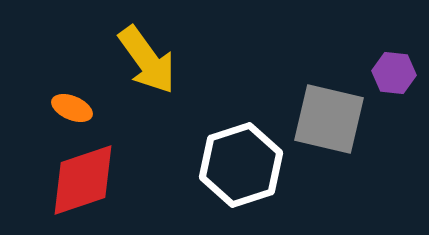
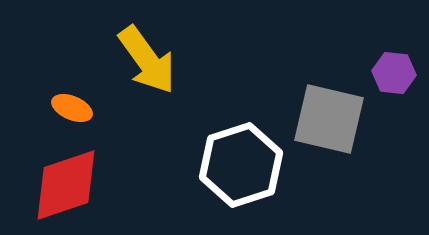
red diamond: moved 17 px left, 5 px down
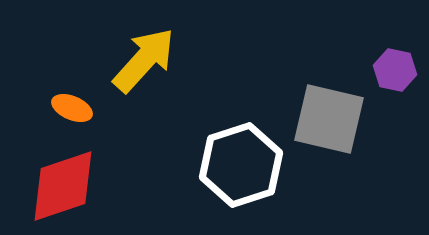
yellow arrow: moved 3 px left; rotated 102 degrees counterclockwise
purple hexagon: moved 1 px right, 3 px up; rotated 6 degrees clockwise
red diamond: moved 3 px left, 1 px down
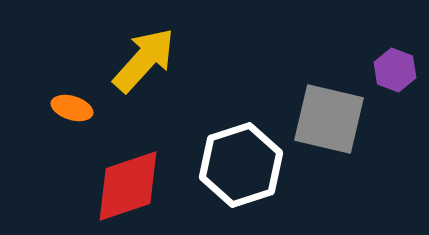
purple hexagon: rotated 9 degrees clockwise
orange ellipse: rotated 6 degrees counterclockwise
red diamond: moved 65 px right
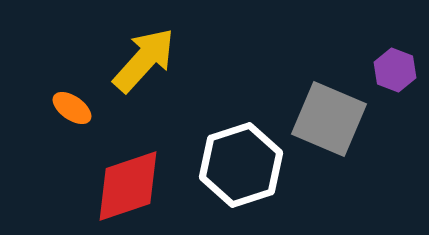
orange ellipse: rotated 18 degrees clockwise
gray square: rotated 10 degrees clockwise
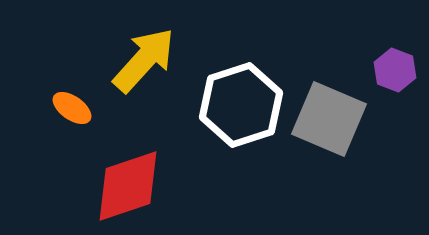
white hexagon: moved 60 px up
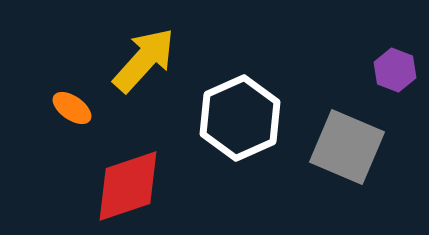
white hexagon: moved 1 px left, 13 px down; rotated 6 degrees counterclockwise
gray square: moved 18 px right, 28 px down
